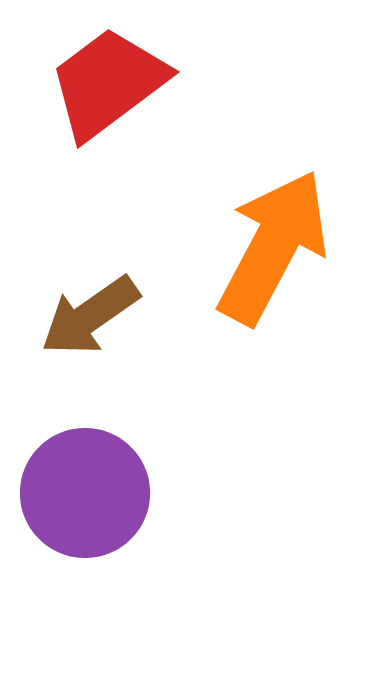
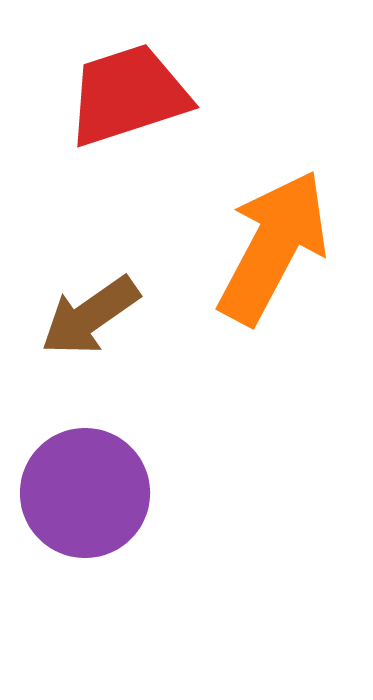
red trapezoid: moved 20 px right, 12 px down; rotated 19 degrees clockwise
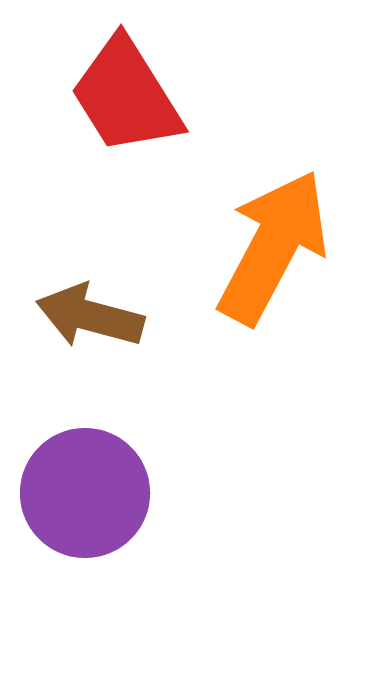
red trapezoid: moved 2 px left, 1 px down; rotated 104 degrees counterclockwise
brown arrow: rotated 50 degrees clockwise
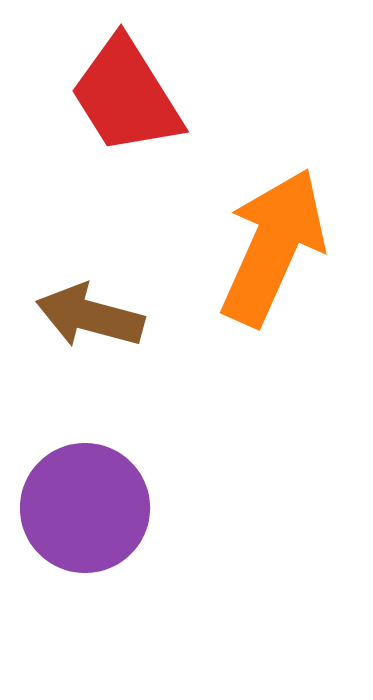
orange arrow: rotated 4 degrees counterclockwise
purple circle: moved 15 px down
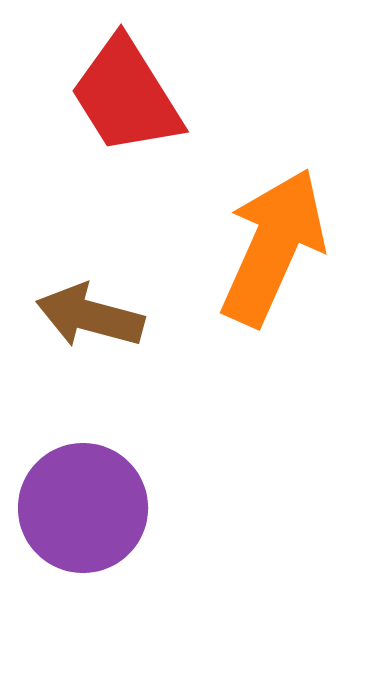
purple circle: moved 2 px left
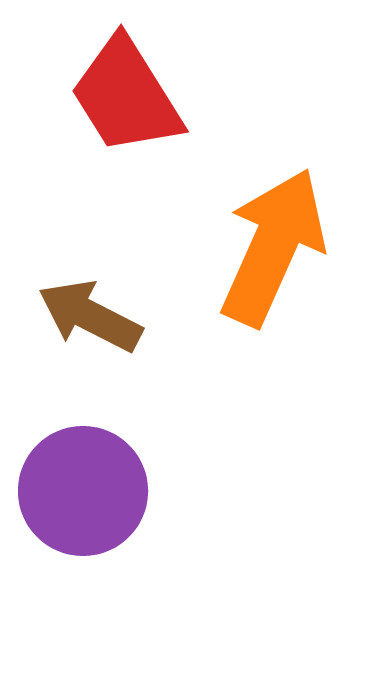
brown arrow: rotated 12 degrees clockwise
purple circle: moved 17 px up
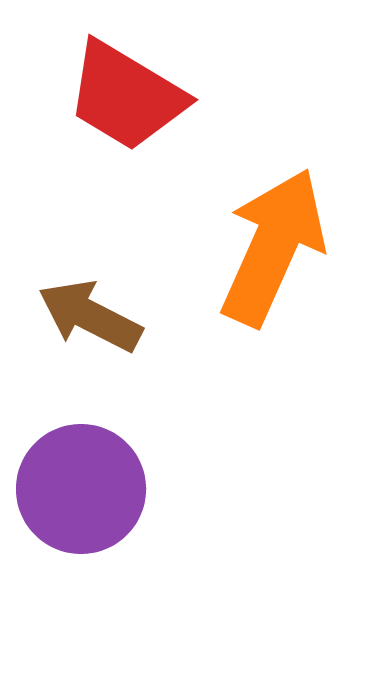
red trapezoid: rotated 27 degrees counterclockwise
purple circle: moved 2 px left, 2 px up
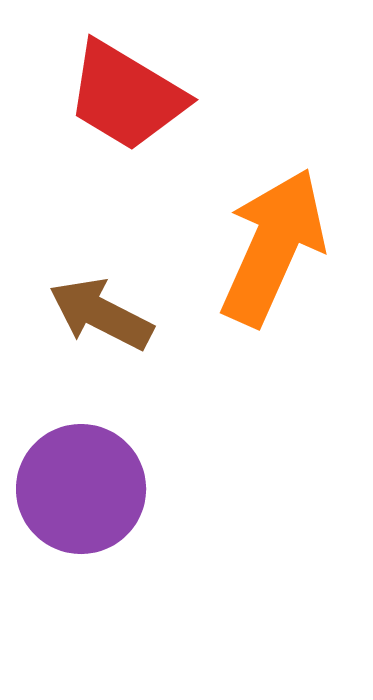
brown arrow: moved 11 px right, 2 px up
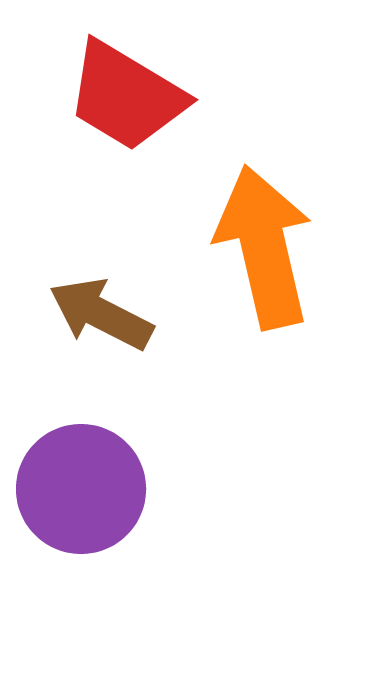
orange arrow: moved 9 px left; rotated 37 degrees counterclockwise
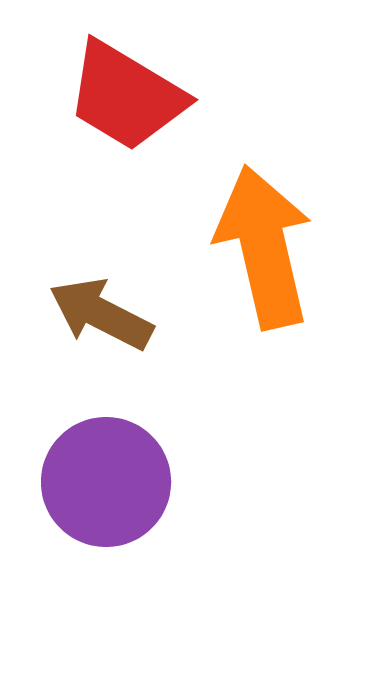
purple circle: moved 25 px right, 7 px up
